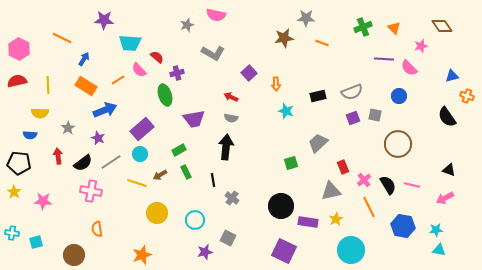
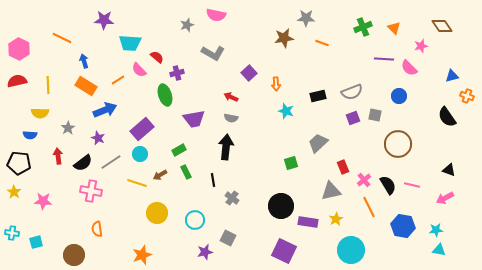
blue arrow at (84, 59): moved 2 px down; rotated 48 degrees counterclockwise
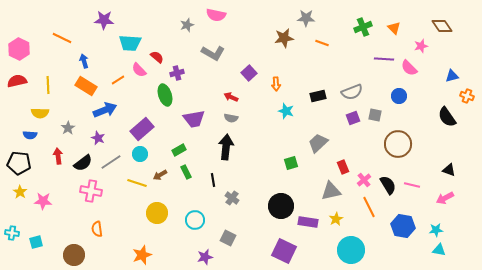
yellow star at (14, 192): moved 6 px right
purple star at (205, 252): moved 5 px down
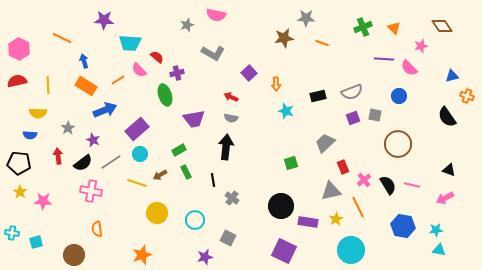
yellow semicircle at (40, 113): moved 2 px left
purple rectangle at (142, 129): moved 5 px left
purple star at (98, 138): moved 5 px left, 2 px down
gray trapezoid at (318, 143): moved 7 px right
orange line at (369, 207): moved 11 px left
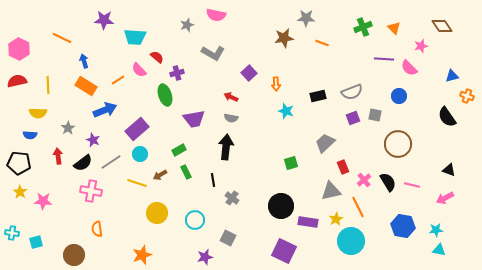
cyan trapezoid at (130, 43): moved 5 px right, 6 px up
black semicircle at (388, 185): moved 3 px up
cyan circle at (351, 250): moved 9 px up
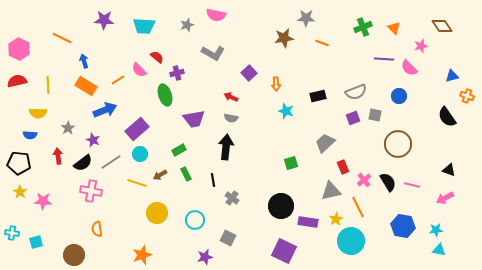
cyan trapezoid at (135, 37): moved 9 px right, 11 px up
gray semicircle at (352, 92): moved 4 px right
green rectangle at (186, 172): moved 2 px down
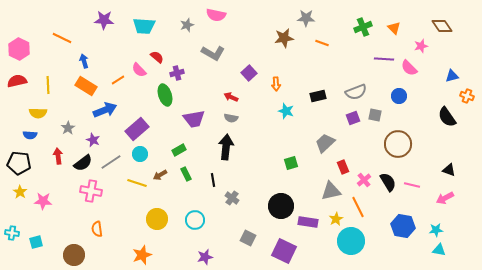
yellow circle at (157, 213): moved 6 px down
gray square at (228, 238): moved 20 px right
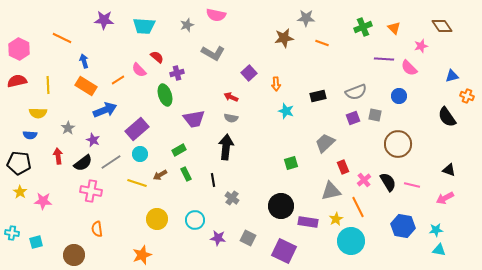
purple star at (205, 257): moved 13 px right, 19 px up; rotated 21 degrees clockwise
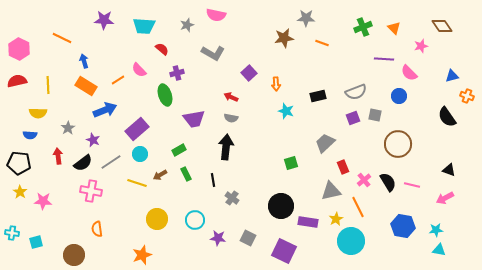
red semicircle at (157, 57): moved 5 px right, 8 px up
pink semicircle at (409, 68): moved 5 px down
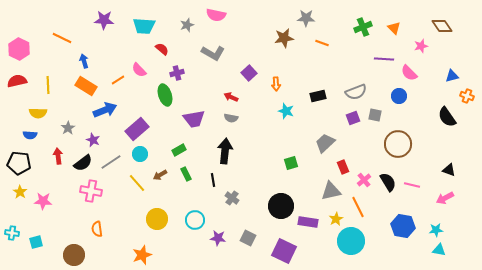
black arrow at (226, 147): moved 1 px left, 4 px down
yellow line at (137, 183): rotated 30 degrees clockwise
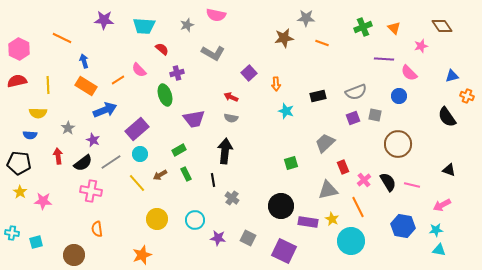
gray triangle at (331, 191): moved 3 px left, 1 px up
pink arrow at (445, 198): moved 3 px left, 7 px down
yellow star at (336, 219): moved 4 px left; rotated 16 degrees counterclockwise
